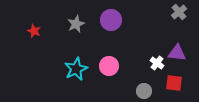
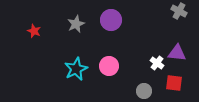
gray cross: moved 1 px up; rotated 21 degrees counterclockwise
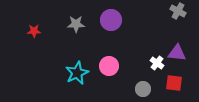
gray cross: moved 1 px left
gray star: rotated 24 degrees clockwise
red star: rotated 24 degrees counterclockwise
cyan star: moved 1 px right, 4 px down
gray circle: moved 1 px left, 2 px up
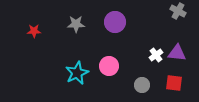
purple circle: moved 4 px right, 2 px down
white cross: moved 1 px left, 8 px up; rotated 16 degrees clockwise
gray circle: moved 1 px left, 4 px up
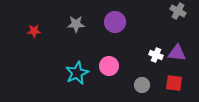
white cross: rotated 32 degrees counterclockwise
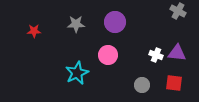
pink circle: moved 1 px left, 11 px up
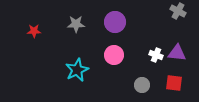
pink circle: moved 6 px right
cyan star: moved 3 px up
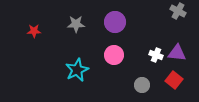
red square: moved 3 px up; rotated 30 degrees clockwise
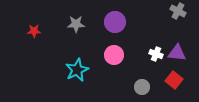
white cross: moved 1 px up
gray circle: moved 2 px down
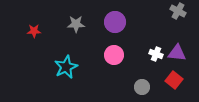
cyan star: moved 11 px left, 3 px up
